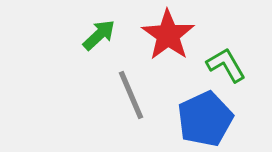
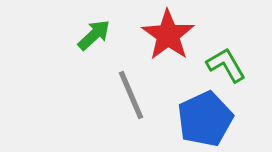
green arrow: moved 5 px left
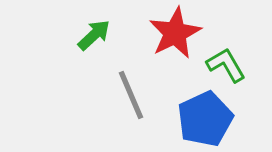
red star: moved 7 px right, 2 px up; rotated 10 degrees clockwise
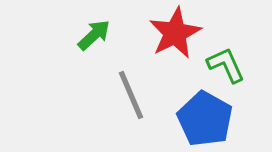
green L-shape: rotated 6 degrees clockwise
blue pentagon: rotated 18 degrees counterclockwise
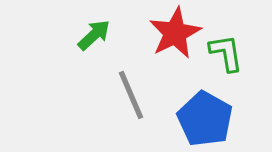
green L-shape: moved 12 px up; rotated 15 degrees clockwise
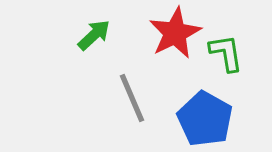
gray line: moved 1 px right, 3 px down
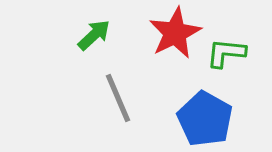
green L-shape: rotated 75 degrees counterclockwise
gray line: moved 14 px left
